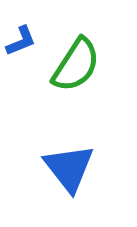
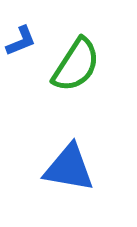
blue triangle: rotated 42 degrees counterclockwise
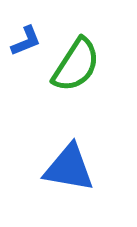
blue L-shape: moved 5 px right
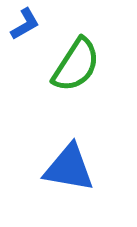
blue L-shape: moved 1 px left, 17 px up; rotated 8 degrees counterclockwise
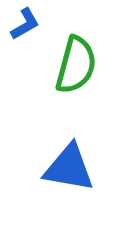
green semicircle: rotated 18 degrees counterclockwise
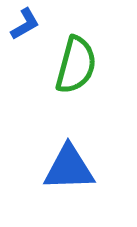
blue triangle: rotated 12 degrees counterclockwise
